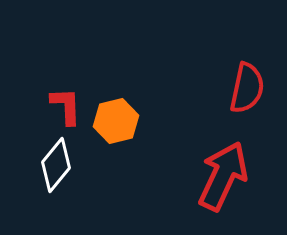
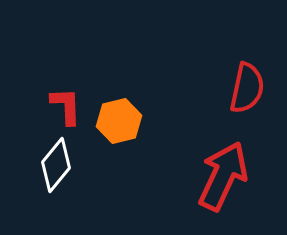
orange hexagon: moved 3 px right
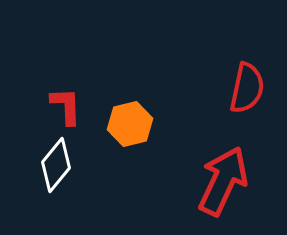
orange hexagon: moved 11 px right, 3 px down
red arrow: moved 5 px down
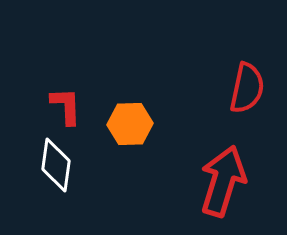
orange hexagon: rotated 12 degrees clockwise
white diamond: rotated 32 degrees counterclockwise
red arrow: rotated 8 degrees counterclockwise
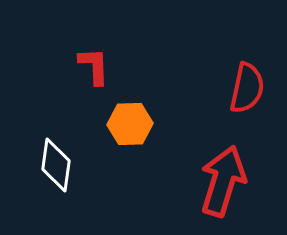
red L-shape: moved 28 px right, 40 px up
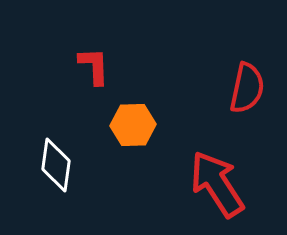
orange hexagon: moved 3 px right, 1 px down
red arrow: moved 6 px left, 3 px down; rotated 50 degrees counterclockwise
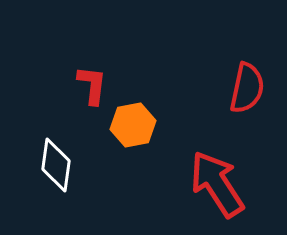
red L-shape: moved 2 px left, 19 px down; rotated 9 degrees clockwise
orange hexagon: rotated 9 degrees counterclockwise
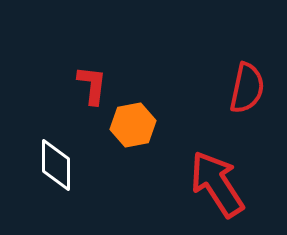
white diamond: rotated 8 degrees counterclockwise
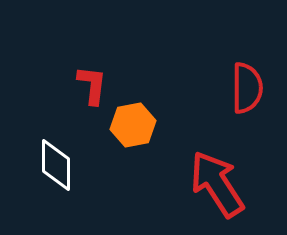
red semicircle: rotated 12 degrees counterclockwise
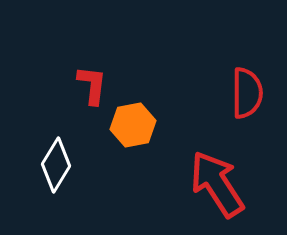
red semicircle: moved 5 px down
white diamond: rotated 32 degrees clockwise
